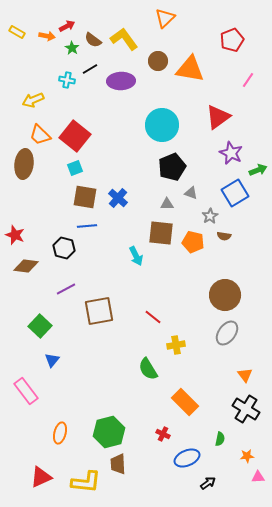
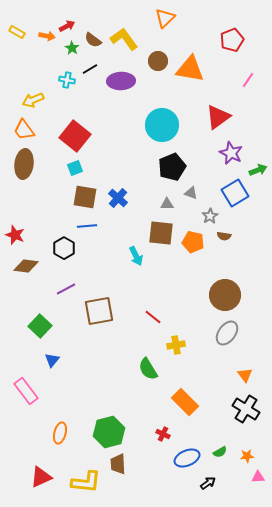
orange trapezoid at (40, 135): moved 16 px left, 5 px up; rotated 10 degrees clockwise
black hexagon at (64, 248): rotated 15 degrees clockwise
green semicircle at (220, 439): moved 13 px down; rotated 48 degrees clockwise
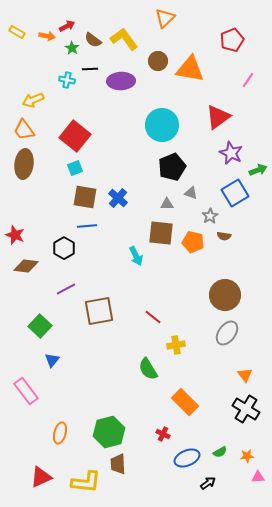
black line at (90, 69): rotated 28 degrees clockwise
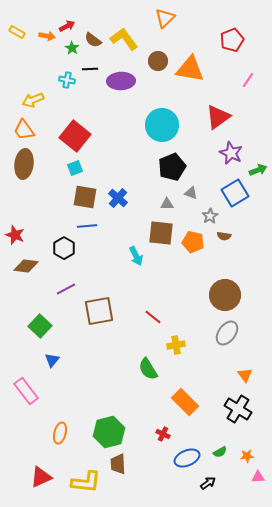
black cross at (246, 409): moved 8 px left
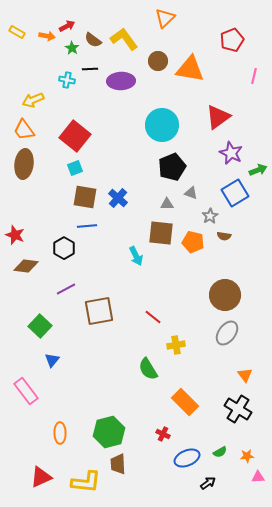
pink line at (248, 80): moved 6 px right, 4 px up; rotated 21 degrees counterclockwise
orange ellipse at (60, 433): rotated 15 degrees counterclockwise
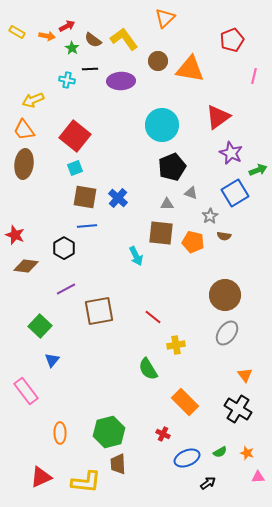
orange star at (247, 456): moved 3 px up; rotated 24 degrees clockwise
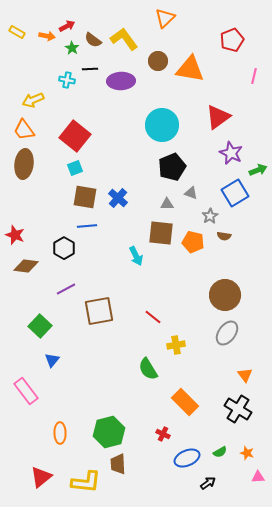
red triangle at (41, 477): rotated 15 degrees counterclockwise
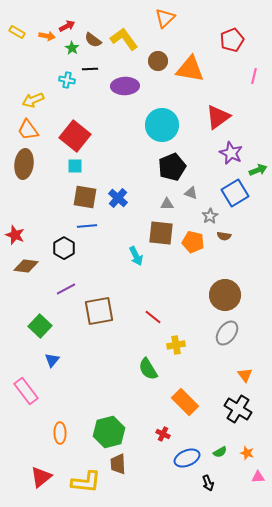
purple ellipse at (121, 81): moved 4 px right, 5 px down
orange trapezoid at (24, 130): moved 4 px right
cyan square at (75, 168): moved 2 px up; rotated 21 degrees clockwise
black arrow at (208, 483): rotated 105 degrees clockwise
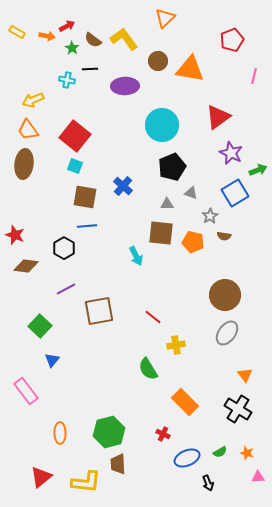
cyan square at (75, 166): rotated 21 degrees clockwise
blue cross at (118, 198): moved 5 px right, 12 px up
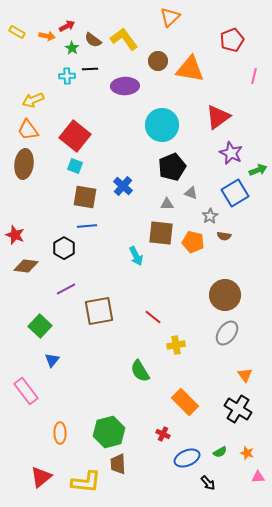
orange triangle at (165, 18): moved 5 px right, 1 px up
cyan cross at (67, 80): moved 4 px up; rotated 14 degrees counterclockwise
green semicircle at (148, 369): moved 8 px left, 2 px down
black arrow at (208, 483): rotated 21 degrees counterclockwise
